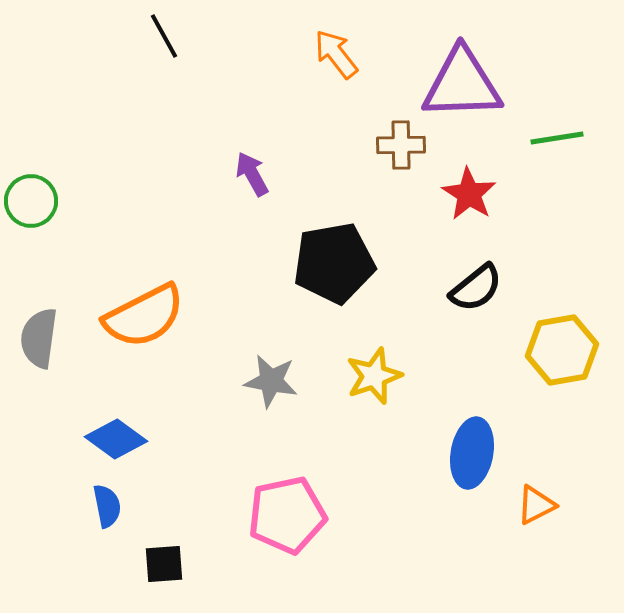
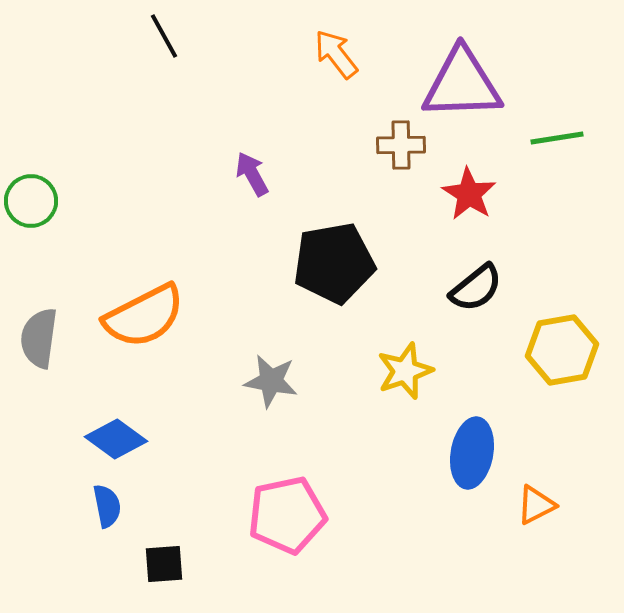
yellow star: moved 31 px right, 5 px up
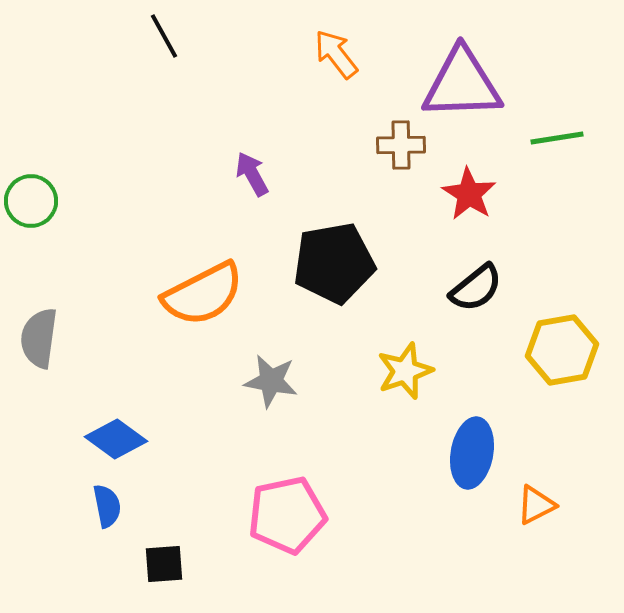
orange semicircle: moved 59 px right, 22 px up
